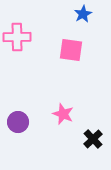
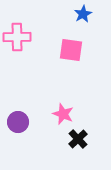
black cross: moved 15 px left
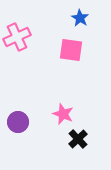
blue star: moved 3 px left, 4 px down; rotated 12 degrees counterclockwise
pink cross: rotated 24 degrees counterclockwise
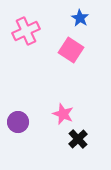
pink cross: moved 9 px right, 6 px up
pink square: rotated 25 degrees clockwise
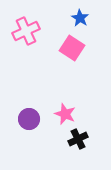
pink square: moved 1 px right, 2 px up
pink star: moved 2 px right
purple circle: moved 11 px right, 3 px up
black cross: rotated 18 degrees clockwise
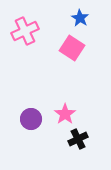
pink cross: moved 1 px left
pink star: rotated 15 degrees clockwise
purple circle: moved 2 px right
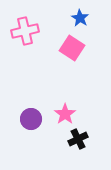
pink cross: rotated 12 degrees clockwise
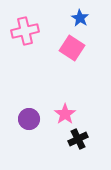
purple circle: moved 2 px left
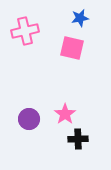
blue star: rotated 30 degrees clockwise
pink square: rotated 20 degrees counterclockwise
black cross: rotated 24 degrees clockwise
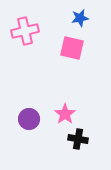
black cross: rotated 12 degrees clockwise
